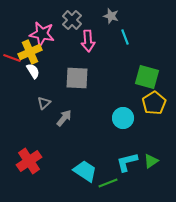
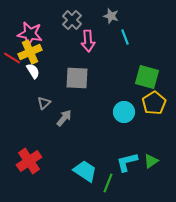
pink star: moved 12 px left
red line: rotated 12 degrees clockwise
cyan circle: moved 1 px right, 6 px up
green line: rotated 48 degrees counterclockwise
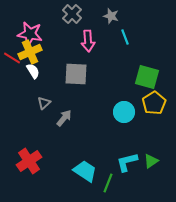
gray cross: moved 6 px up
gray square: moved 1 px left, 4 px up
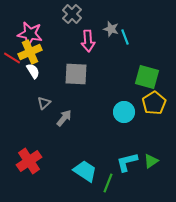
gray star: moved 13 px down
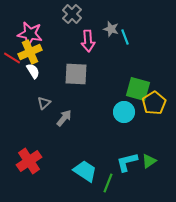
green square: moved 9 px left, 12 px down
green triangle: moved 2 px left
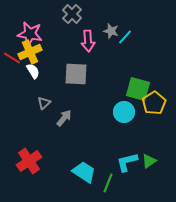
gray star: moved 2 px down
cyan line: rotated 63 degrees clockwise
cyan trapezoid: moved 1 px left, 1 px down
